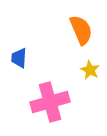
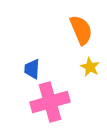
blue trapezoid: moved 13 px right, 11 px down
yellow star: moved 3 px up
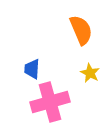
yellow star: moved 6 px down
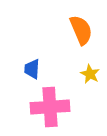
yellow star: moved 1 px down
pink cross: moved 5 px down; rotated 12 degrees clockwise
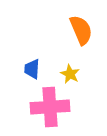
yellow star: moved 20 px left
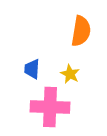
orange semicircle: moved 1 px down; rotated 32 degrees clockwise
pink cross: rotated 6 degrees clockwise
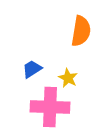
blue trapezoid: rotated 55 degrees clockwise
yellow star: moved 2 px left, 4 px down
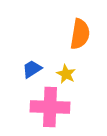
orange semicircle: moved 1 px left, 3 px down
yellow star: moved 2 px left, 4 px up
